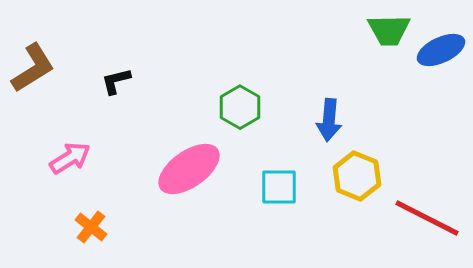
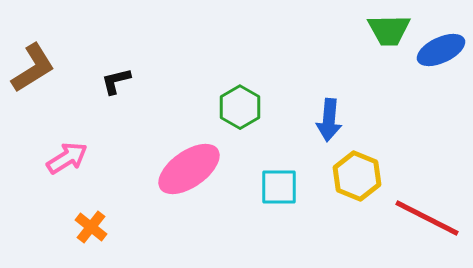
pink arrow: moved 3 px left
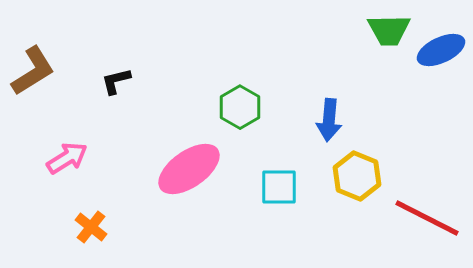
brown L-shape: moved 3 px down
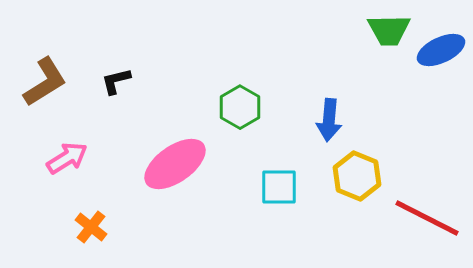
brown L-shape: moved 12 px right, 11 px down
pink ellipse: moved 14 px left, 5 px up
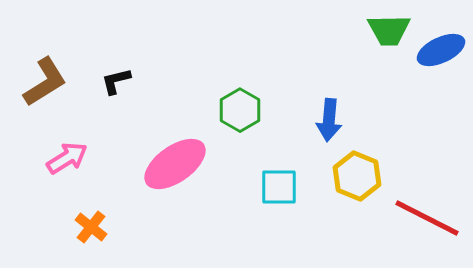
green hexagon: moved 3 px down
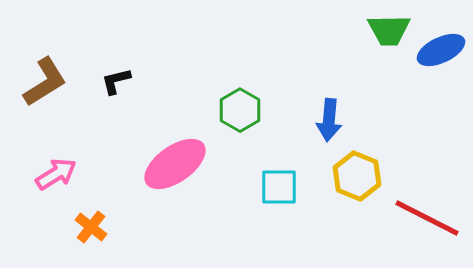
pink arrow: moved 11 px left, 16 px down
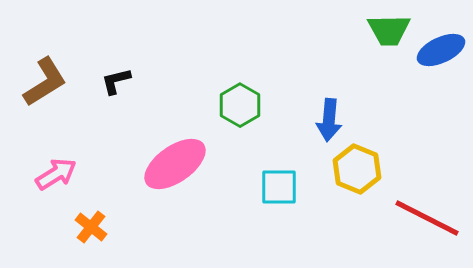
green hexagon: moved 5 px up
yellow hexagon: moved 7 px up
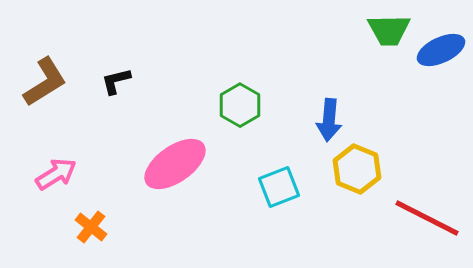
cyan square: rotated 21 degrees counterclockwise
